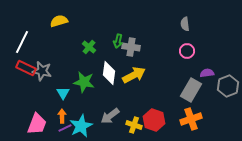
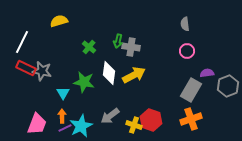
red hexagon: moved 3 px left
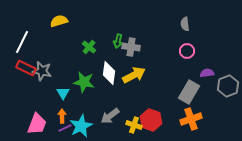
gray rectangle: moved 2 px left, 2 px down
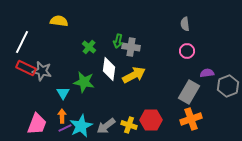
yellow semicircle: rotated 24 degrees clockwise
white diamond: moved 4 px up
gray arrow: moved 4 px left, 10 px down
red hexagon: rotated 20 degrees counterclockwise
yellow cross: moved 5 px left
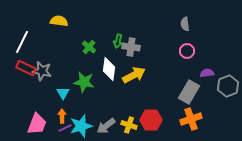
cyan star: rotated 10 degrees clockwise
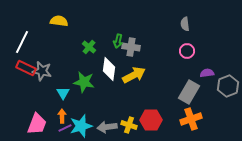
gray arrow: moved 1 px right, 1 px down; rotated 30 degrees clockwise
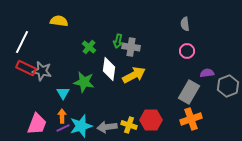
purple line: moved 2 px left
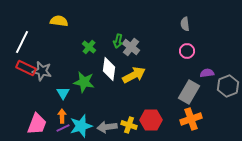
gray cross: rotated 30 degrees clockwise
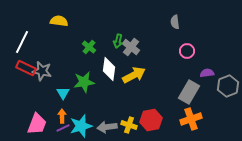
gray semicircle: moved 10 px left, 2 px up
green star: rotated 20 degrees counterclockwise
red hexagon: rotated 10 degrees counterclockwise
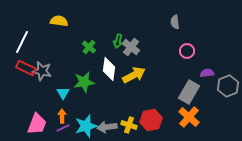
orange cross: moved 2 px left, 2 px up; rotated 30 degrees counterclockwise
cyan star: moved 5 px right
